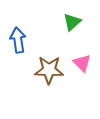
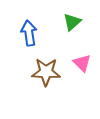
blue arrow: moved 11 px right, 7 px up
brown star: moved 3 px left, 2 px down
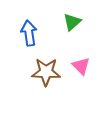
pink triangle: moved 1 px left, 3 px down
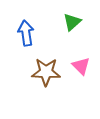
blue arrow: moved 3 px left
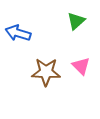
green triangle: moved 4 px right, 1 px up
blue arrow: moved 8 px left; rotated 65 degrees counterclockwise
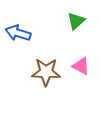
pink triangle: rotated 18 degrees counterclockwise
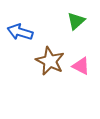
blue arrow: moved 2 px right, 1 px up
brown star: moved 4 px right, 11 px up; rotated 24 degrees clockwise
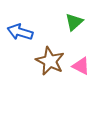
green triangle: moved 2 px left, 1 px down
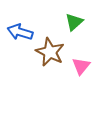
brown star: moved 9 px up
pink triangle: rotated 42 degrees clockwise
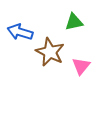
green triangle: rotated 30 degrees clockwise
